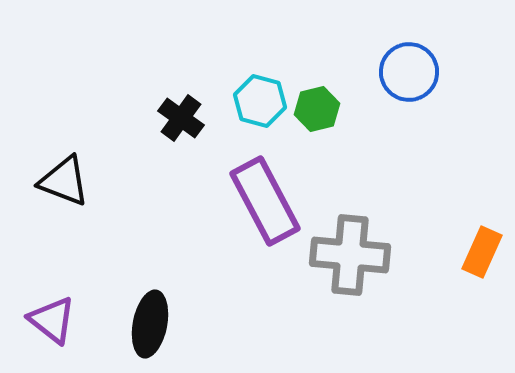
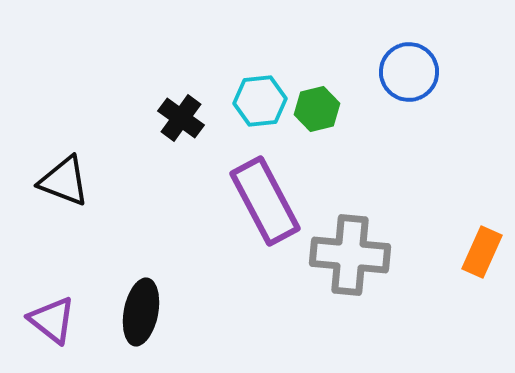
cyan hexagon: rotated 21 degrees counterclockwise
black ellipse: moved 9 px left, 12 px up
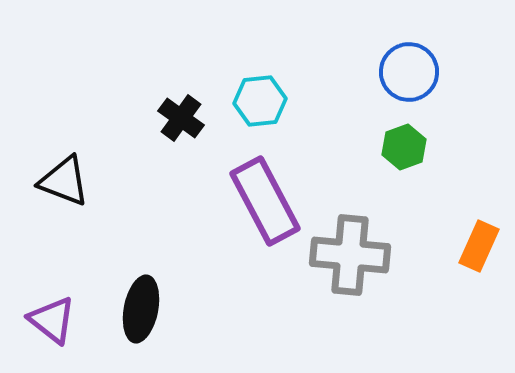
green hexagon: moved 87 px right, 38 px down; rotated 6 degrees counterclockwise
orange rectangle: moved 3 px left, 6 px up
black ellipse: moved 3 px up
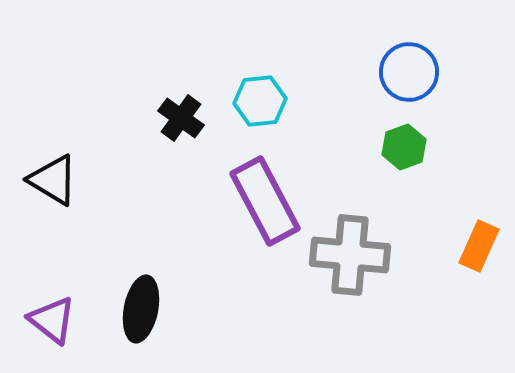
black triangle: moved 11 px left, 1 px up; rotated 10 degrees clockwise
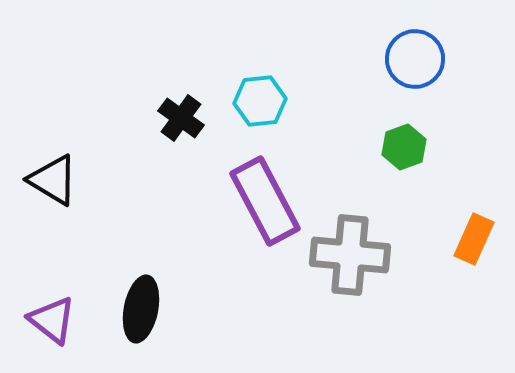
blue circle: moved 6 px right, 13 px up
orange rectangle: moved 5 px left, 7 px up
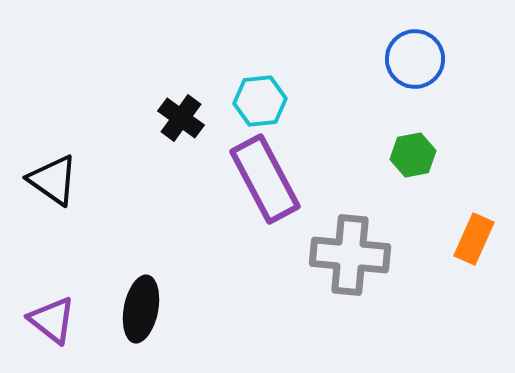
green hexagon: moved 9 px right, 8 px down; rotated 9 degrees clockwise
black triangle: rotated 4 degrees clockwise
purple rectangle: moved 22 px up
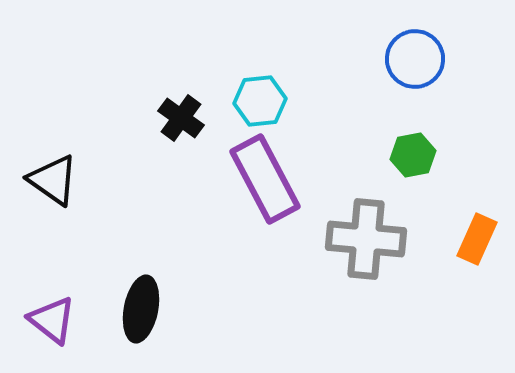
orange rectangle: moved 3 px right
gray cross: moved 16 px right, 16 px up
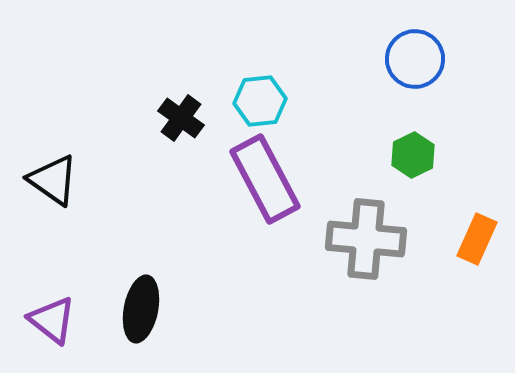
green hexagon: rotated 15 degrees counterclockwise
